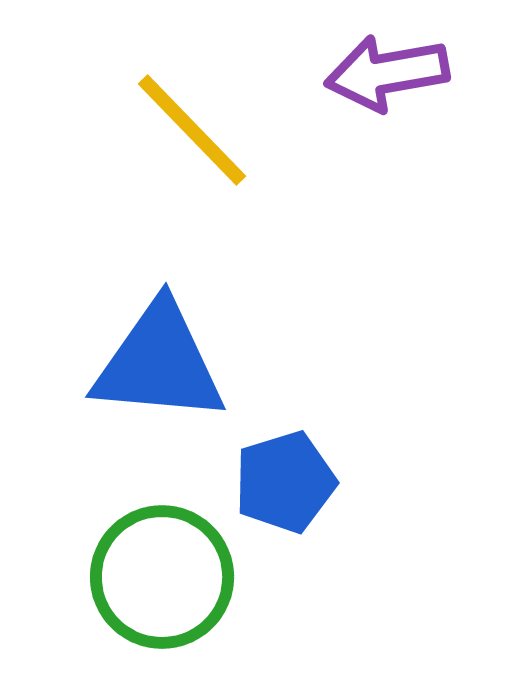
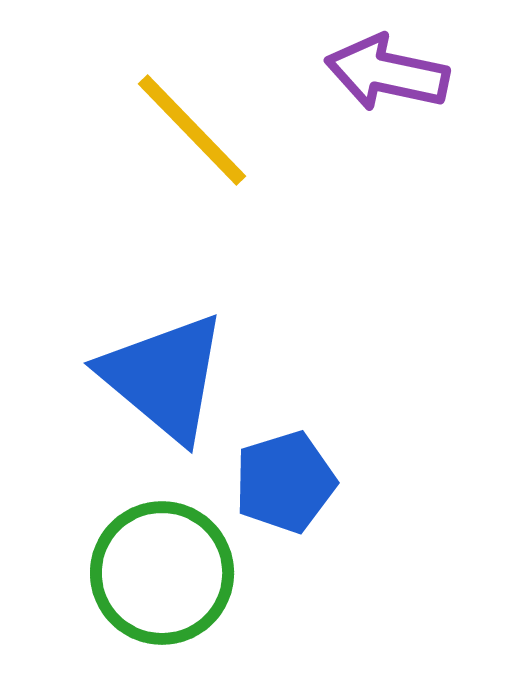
purple arrow: rotated 22 degrees clockwise
blue triangle: moved 5 px right, 14 px down; rotated 35 degrees clockwise
green circle: moved 4 px up
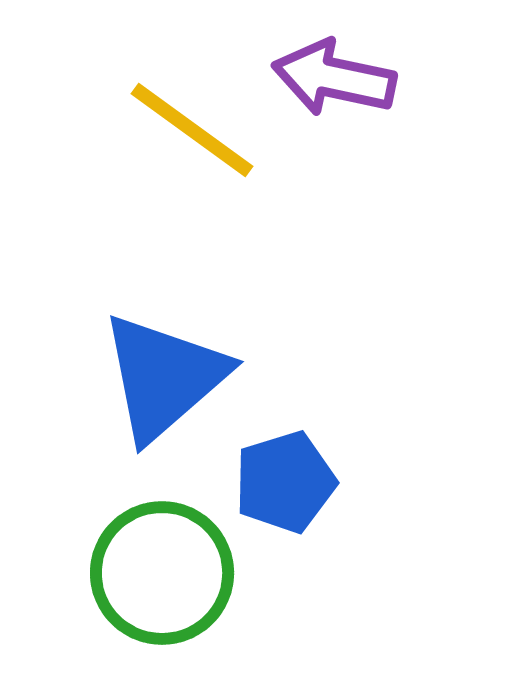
purple arrow: moved 53 px left, 5 px down
yellow line: rotated 10 degrees counterclockwise
blue triangle: rotated 39 degrees clockwise
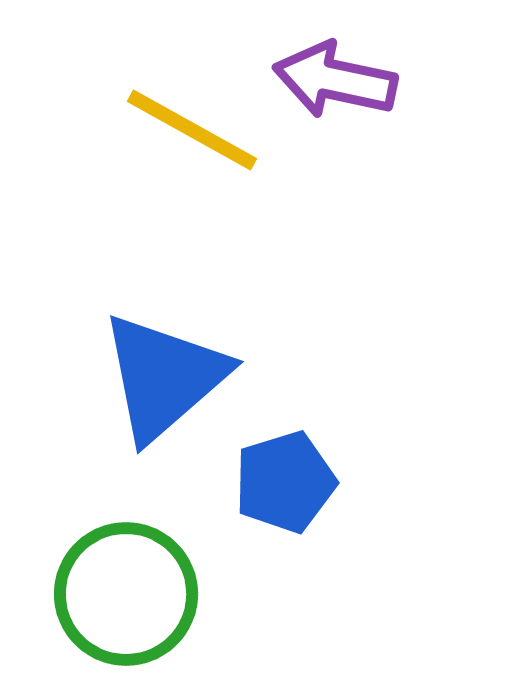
purple arrow: moved 1 px right, 2 px down
yellow line: rotated 7 degrees counterclockwise
green circle: moved 36 px left, 21 px down
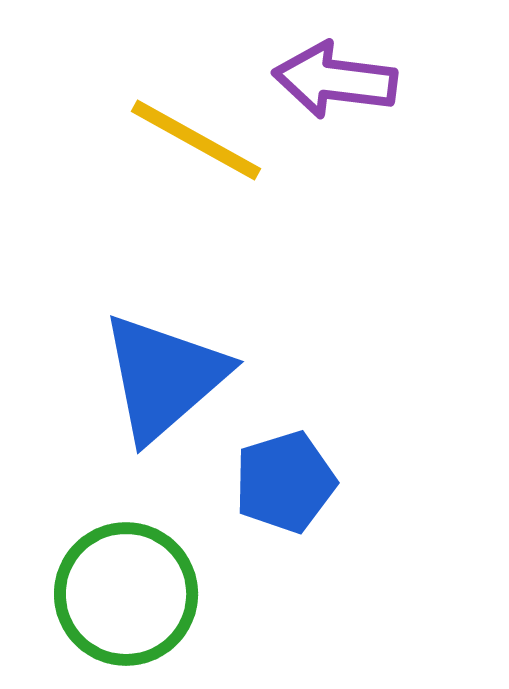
purple arrow: rotated 5 degrees counterclockwise
yellow line: moved 4 px right, 10 px down
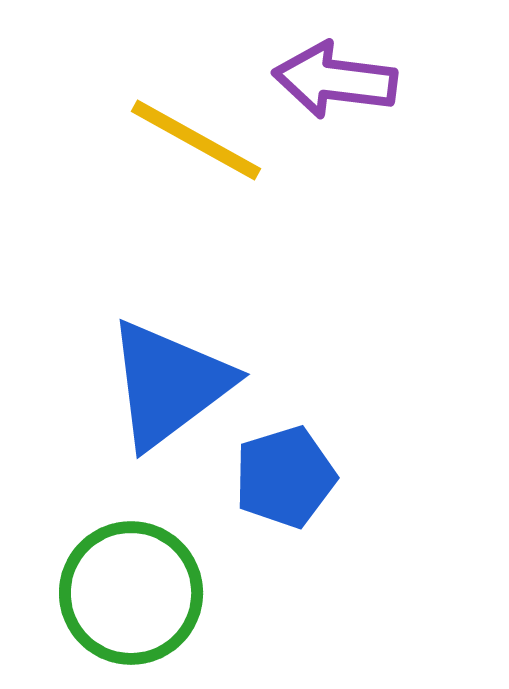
blue triangle: moved 5 px right, 7 px down; rotated 4 degrees clockwise
blue pentagon: moved 5 px up
green circle: moved 5 px right, 1 px up
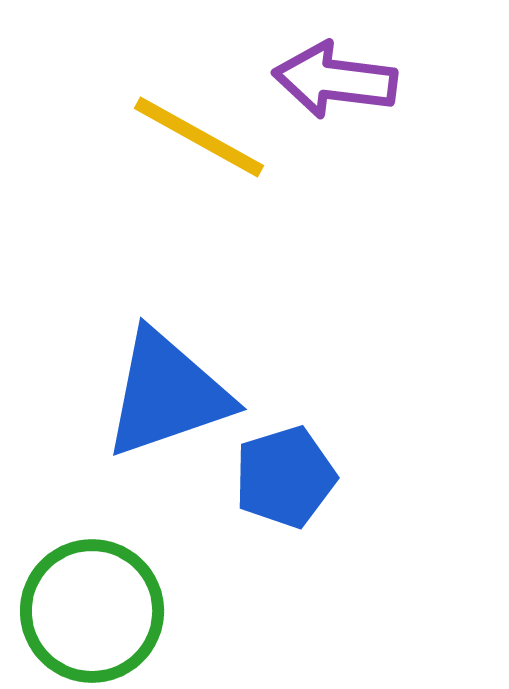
yellow line: moved 3 px right, 3 px up
blue triangle: moved 2 px left, 10 px down; rotated 18 degrees clockwise
green circle: moved 39 px left, 18 px down
